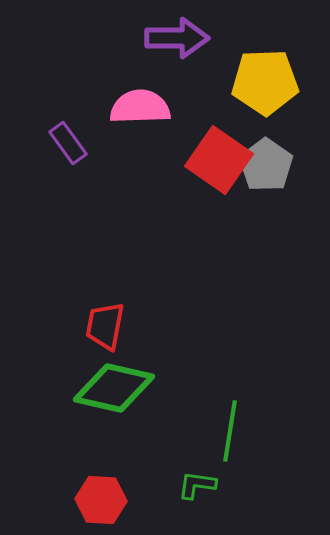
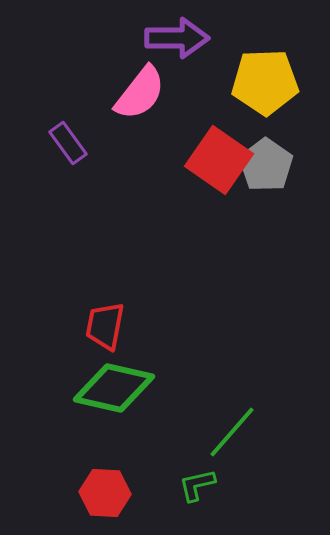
pink semicircle: moved 14 px up; rotated 130 degrees clockwise
green line: moved 2 px right, 1 px down; rotated 32 degrees clockwise
green L-shape: rotated 21 degrees counterclockwise
red hexagon: moved 4 px right, 7 px up
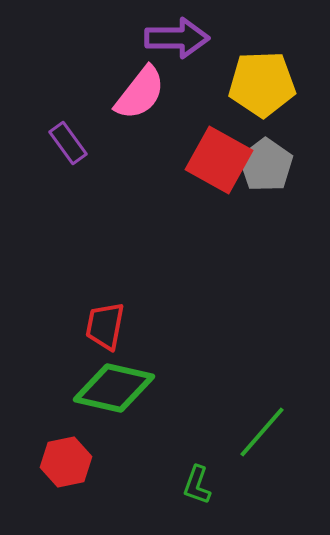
yellow pentagon: moved 3 px left, 2 px down
red square: rotated 6 degrees counterclockwise
green line: moved 30 px right
green L-shape: rotated 57 degrees counterclockwise
red hexagon: moved 39 px left, 31 px up; rotated 15 degrees counterclockwise
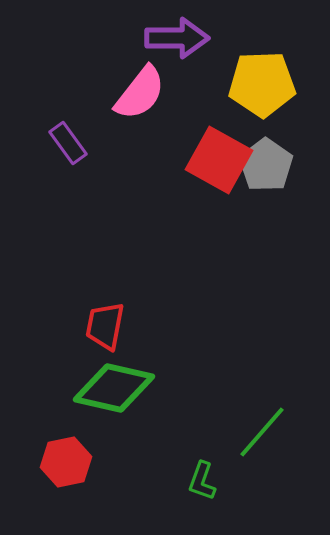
green L-shape: moved 5 px right, 4 px up
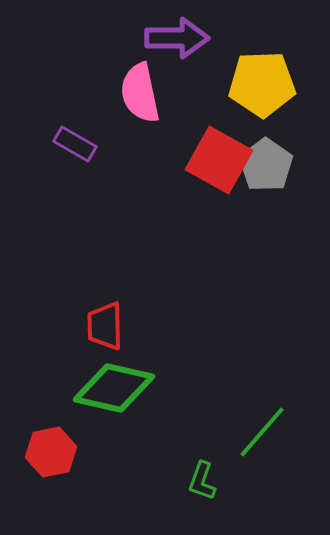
pink semicircle: rotated 130 degrees clockwise
purple rectangle: moved 7 px right, 1 px down; rotated 24 degrees counterclockwise
red trapezoid: rotated 12 degrees counterclockwise
red hexagon: moved 15 px left, 10 px up
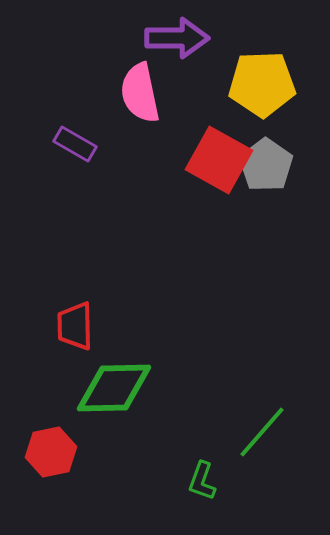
red trapezoid: moved 30 px left
green diamond: rotated 14 degrees counterclockwise
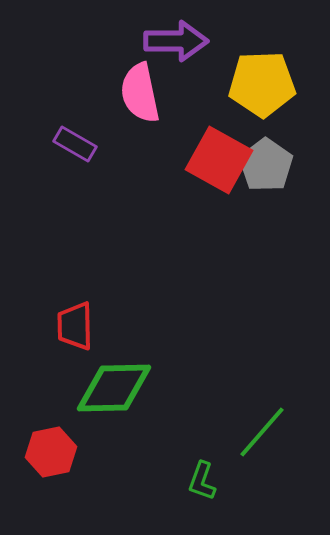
purple arrow: moved 1 px left, 3 px down
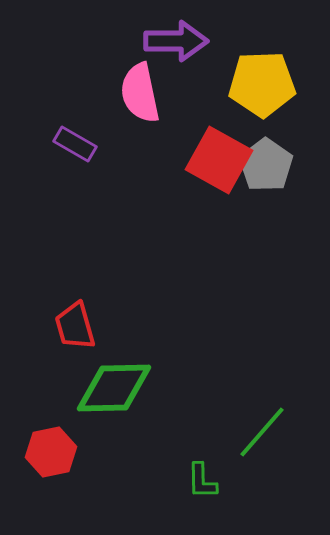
red trapezoid: rotated 15 degrees counterclockwise
green L-shape: rotated 21 degrees counterclockwise
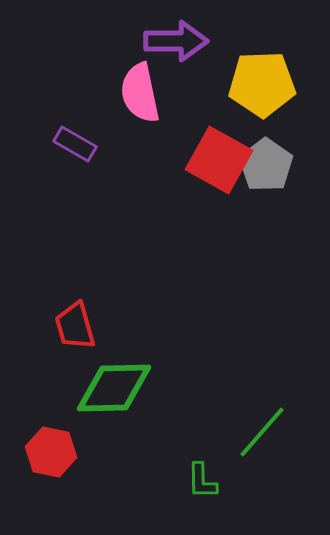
red hexagon: rotated 24 degrees clockwise
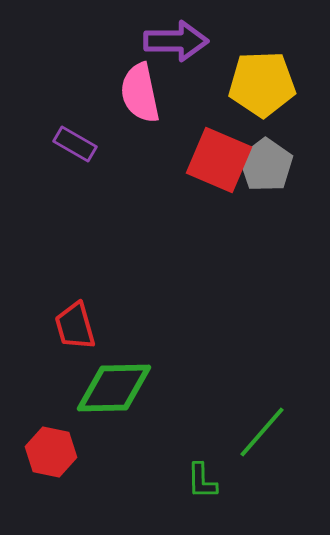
red square: rotated 6 degrees counterclockwise
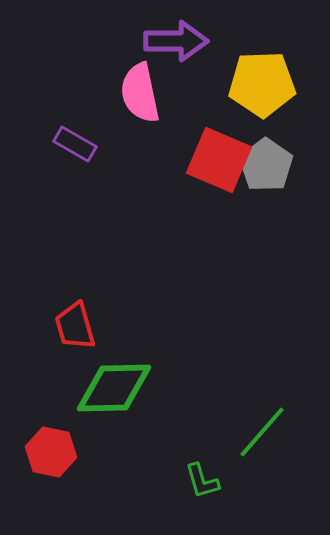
green L-shape: rotated 15 degrees counterclockwise
